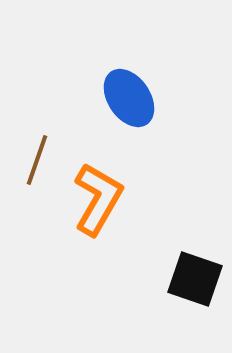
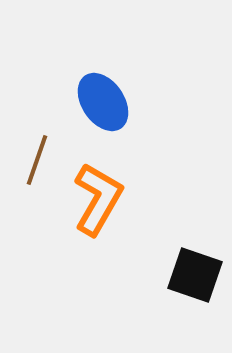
blue ellipse: moved 26 px left, 4 px down
black square: moved 4 px up
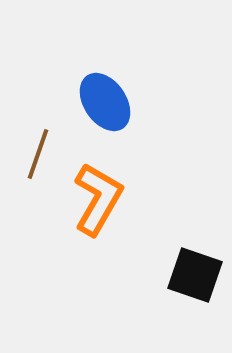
blue ellipse: moved 2 px right
brown line: moved 1 px right, 6 px up
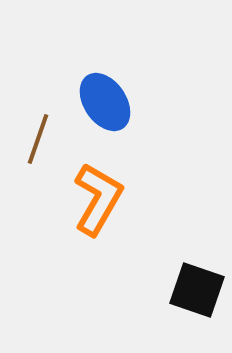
brown line: moved 15 px up
black square: moved 2 px right, 15 px down
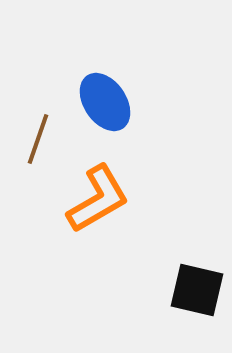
orange L-shape: rotated 30 degrees clockwise
black square: rotated 6 degrees counterclockwise
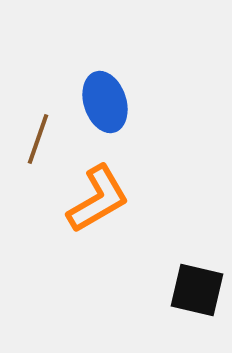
blue ellipse: rotated 16 degrees clockwise
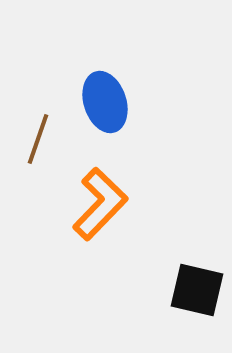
orange L-shape: moved 2 px right, 5 px down; rotated 16 degrees counterclockwise
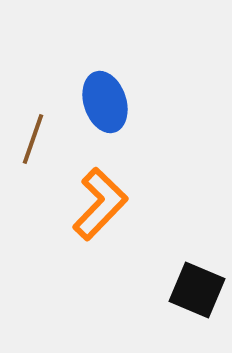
brown line: moved 5 px left
black square: rotated 10 degrees clockwise
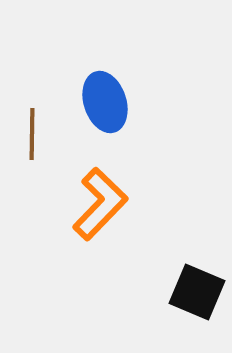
brown line: moved 1 px left, 5 px up; rotated 18 degrees counterclockwise
black square: moved 2 px down
